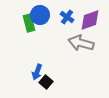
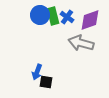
green rectangle: moved 24 px right, 7 px up
black square: rotated 32 degrees counterclockwise
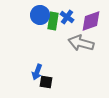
green rectangle: moved 5 px down; rotated 24 degrees clockwise
purple diamond: moved 1 px right, 1 px down
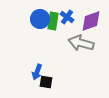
blue circle: moved 4 px down
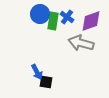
blue circle: moved 5 px up
blue arrow: rotated 49 degrees counterclockwise
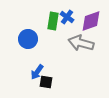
blue circle: moved 12 px left, 25 px down
blue arrow: rotated 63 degrees clockwise
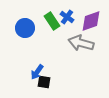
green rectangle: moved 1 px left; rotated 42 degrees counterclockwise
blue circle: moved 3 px left, 11 px up
black square: moved 2 px left
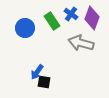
blue cross: moved 4 px right, 3 px up
purple diamond: moved 1 px right, 3 px up; rotated 50 degrees counterclockwise
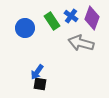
blue cross: moved 2 px down
black square: moved 4 px left, 2 px down
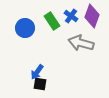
purple diamond: moved 2 px up
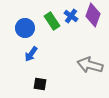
purple diamond: moved 1 px right, 1 px up
gray arrow: moved 9 px right, 22 px down
blue arrow: moved 6 px left, 18 px up
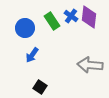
purple diamond: moved 4 px left, 2 px down; rotated 15 degrees counterclockwise
blue arrow: moved 1 px right, 1 px down
gray arrow: rotated 10 degrees counterclockwise
black square: moved 3 px down; rotated 24 degrees clockwise
